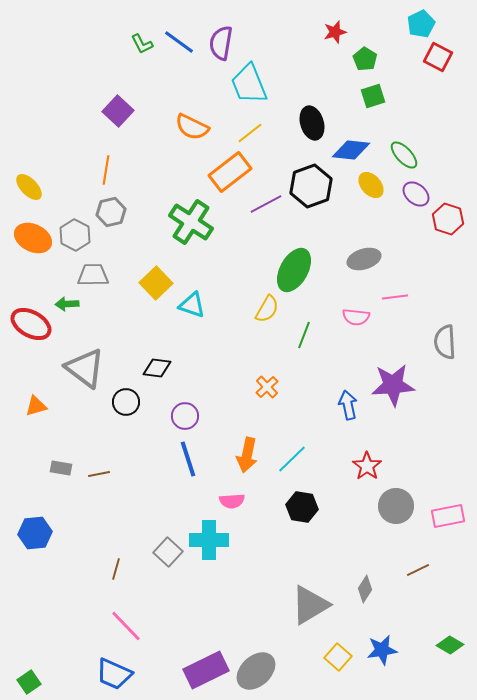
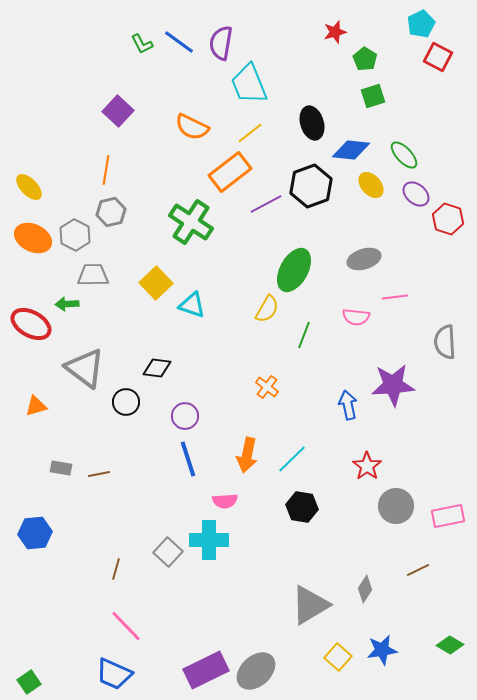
orange cross at (267, 387): rotated 10 degrees counterclockwise
pink semicircle at (232, 501): moved 7 px left
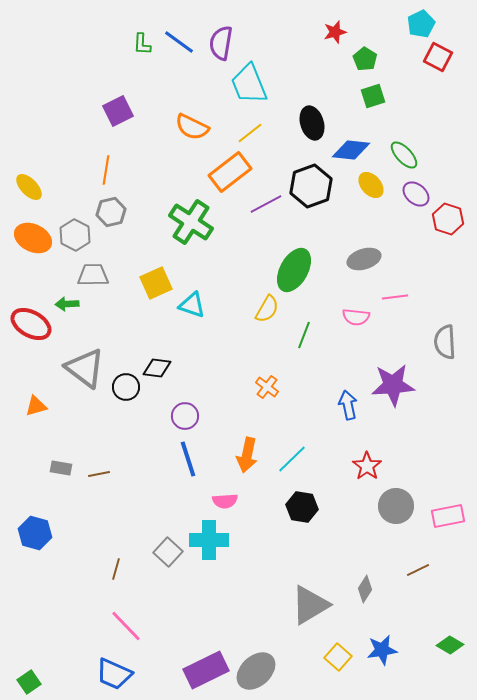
green L-shape at (142, 44): rotated 30 degrees clockwise
purple square at (118, 111): rotated 20 degrees clockwise
yellow square at (156, 283): rotated 20 degrees clockwise
black circle at (126, 402): moved 15 px up
blue hexagon at (35, 533): rotated 20 degrees clockwise
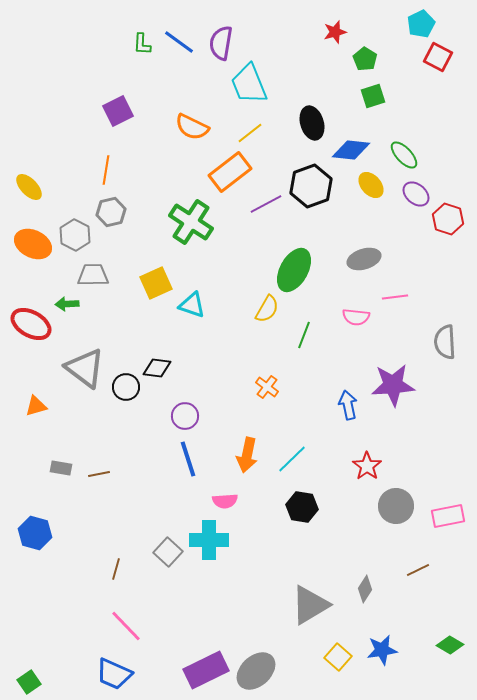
orange ellipse at (33, 238): moved 6 px down
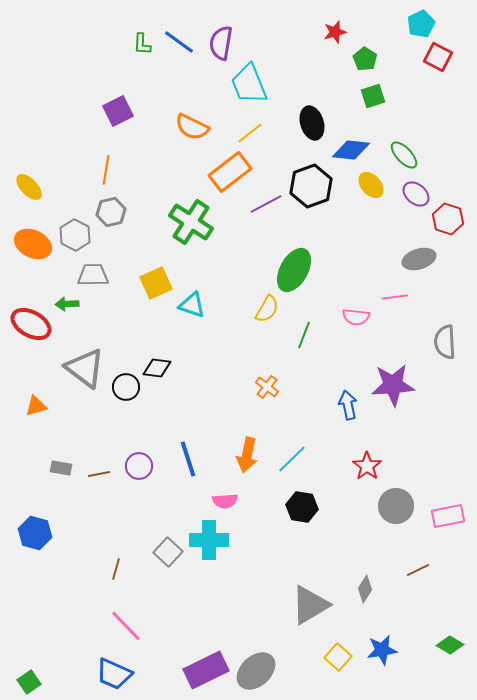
gray ellipse at (364, 259): moved 55 px right
purple circle at (185, 416): moved 46 px left, 50 px down
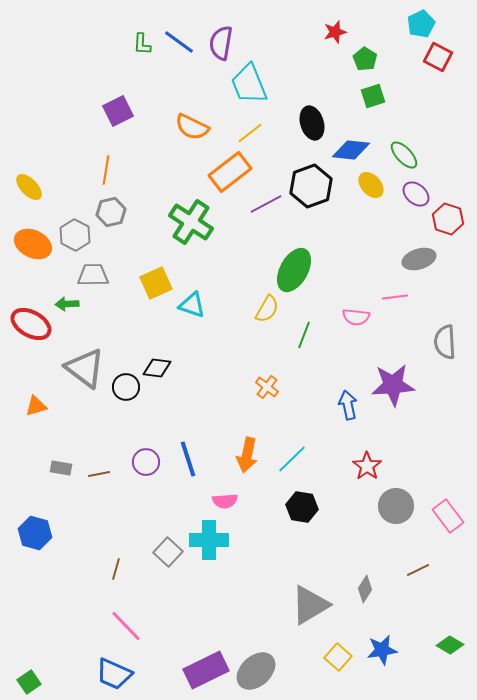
purple circle at (139, 466): moved 7 px right, 4 px up
pink rectangle at (448, 516): rotated 64 degrees clockwise
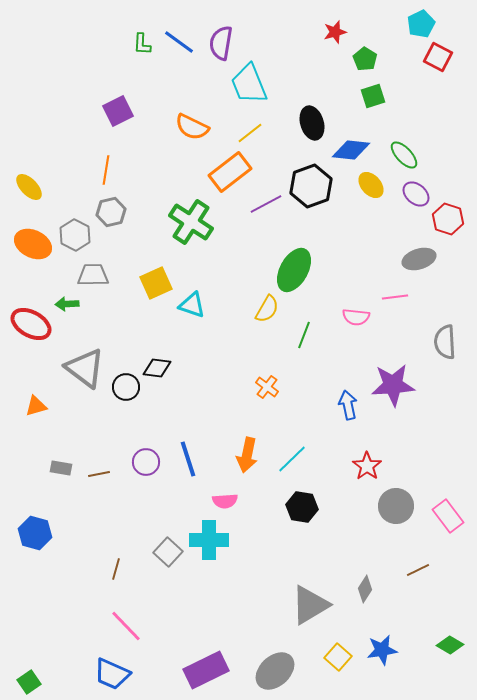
gray ellipse at (256, 671): moved 19 px right
blue trapezoid at (114, 674): moved 2 px left
